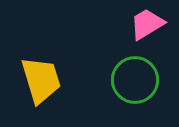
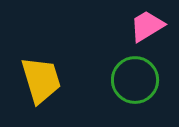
pink trapezoid: moved 2 px down
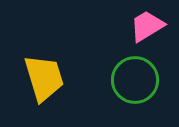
yellow trapezoid: moved 3 px right, 2 px up
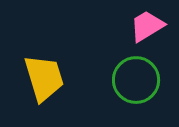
green circle: moved 1 px right
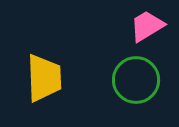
yellow trapezoid: rotated 15 degrees clockwise
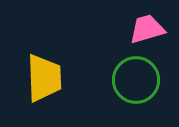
pink trapezoid: moved 3 px down; rotated 15 degrees clockwise
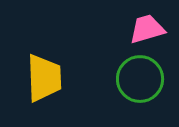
green circle: moved 4 px right, 1 px up
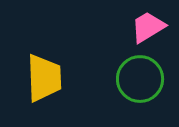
pink trapezoid: moved 1 px right, 2 px up; rotated 15 degrees counterclockwise
